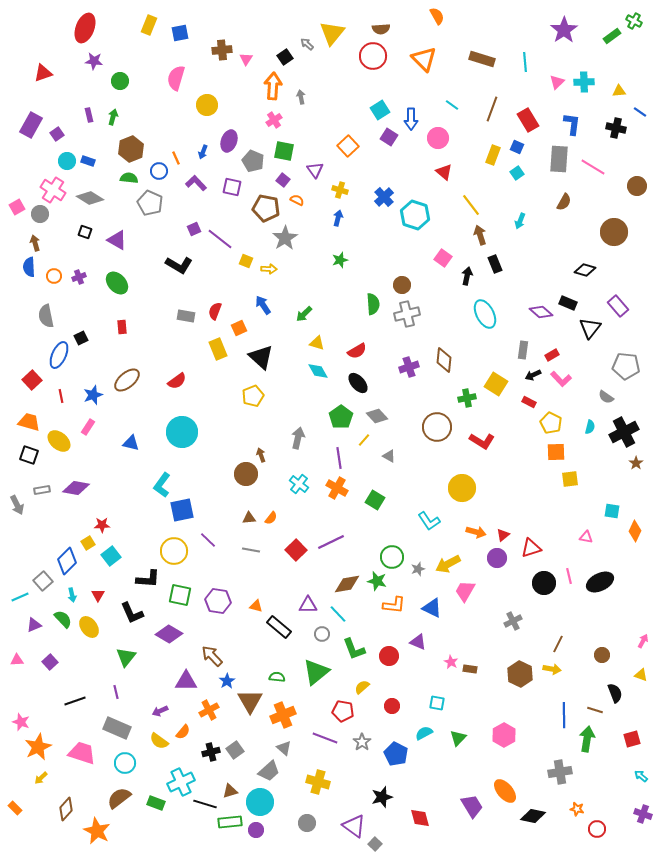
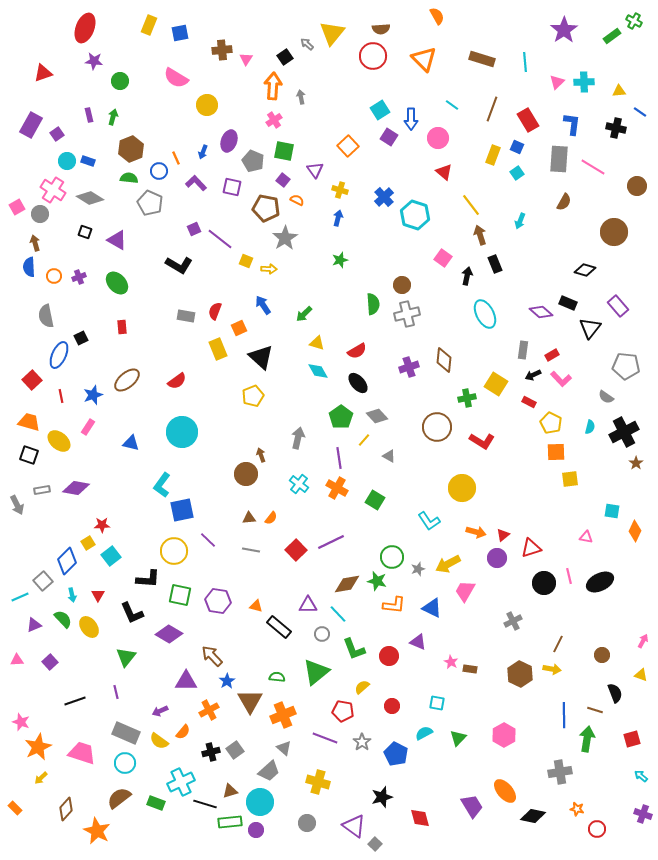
pink semicircle at (176, 78): rotated 75 degrees counterclockwise
gray rectangle at (117, 728): moved 9 px right, 5 px down
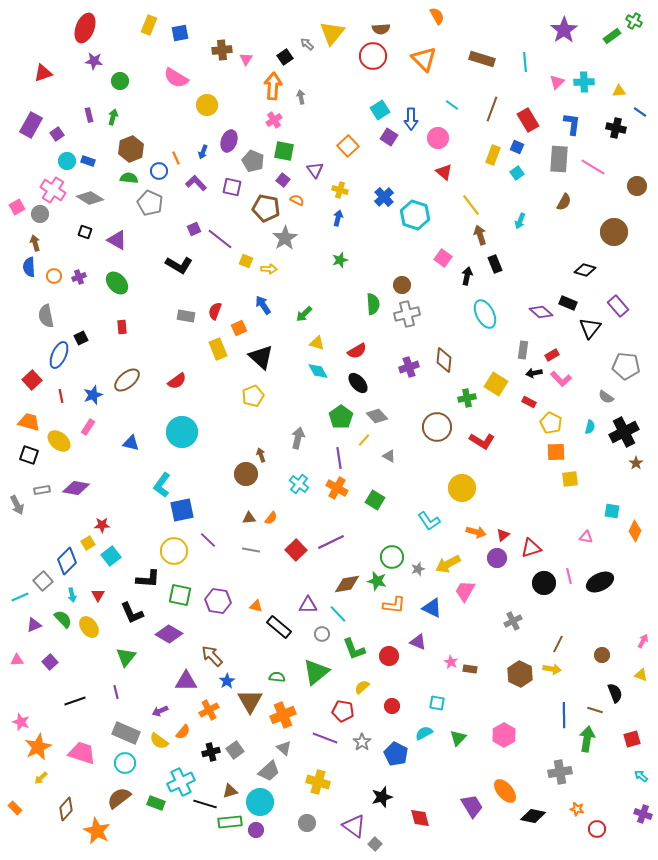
black arrow at (533, 375): moved 1 px right, 2 px up; rotated 14 degrees clockwise
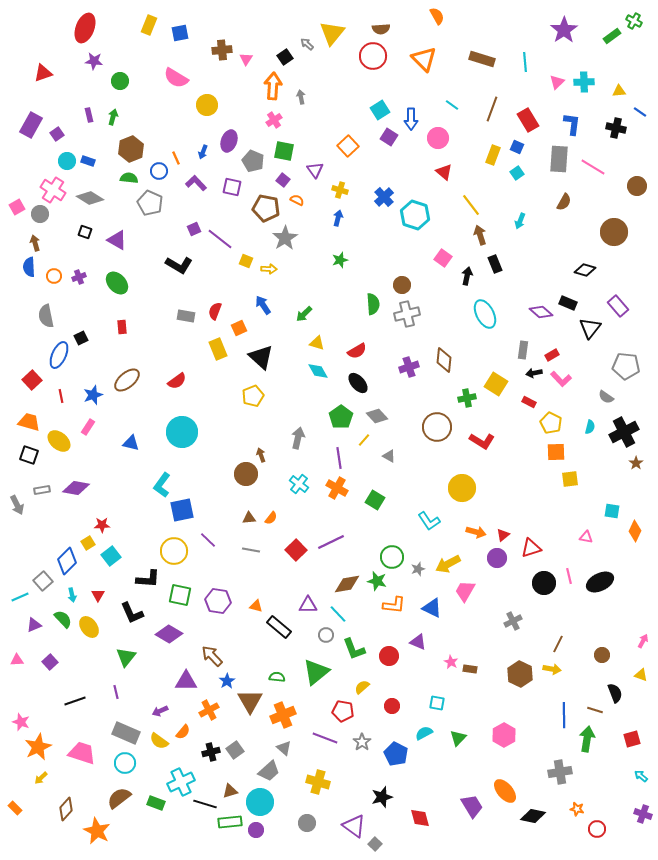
gray circle at (322, 634): moved 4 px right, 1 px down
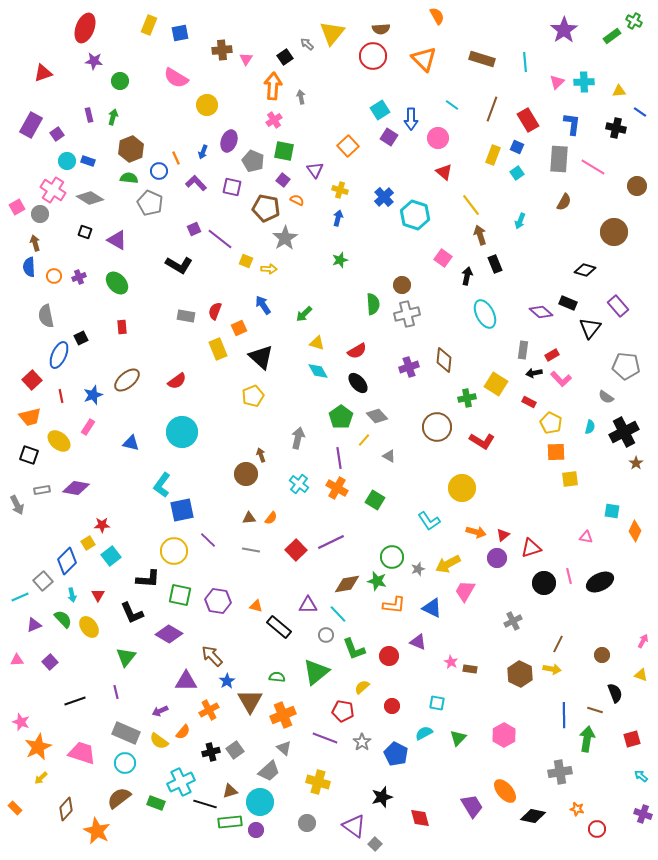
orange trapezoid at (29, 422): moved 1 px right, 5 px up; rotated 150 degrees clockwise
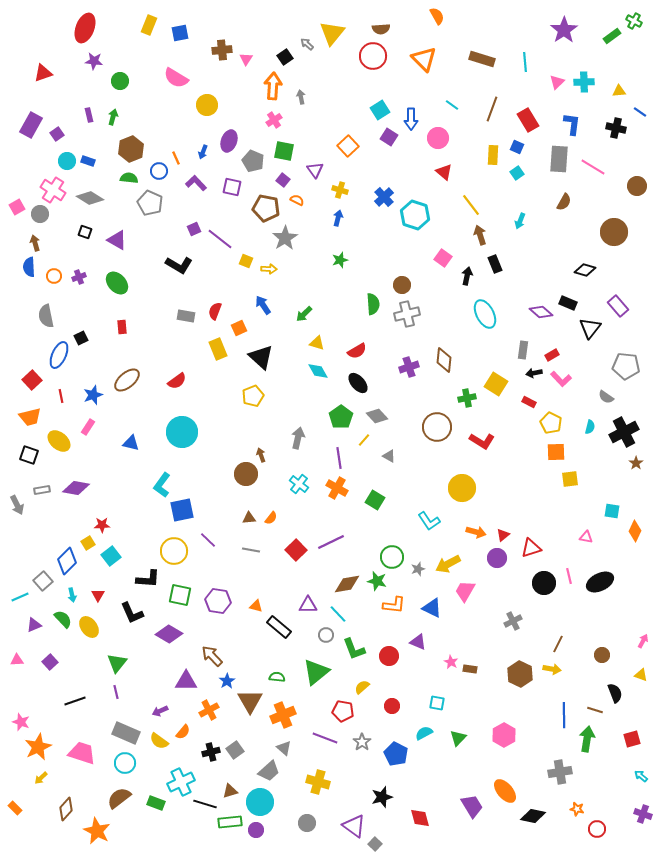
yellow rectangle at (493, 155): rotated 18 degrees counterclockwise
green triangle at (126, 657): moved 9 px left, 6 px down
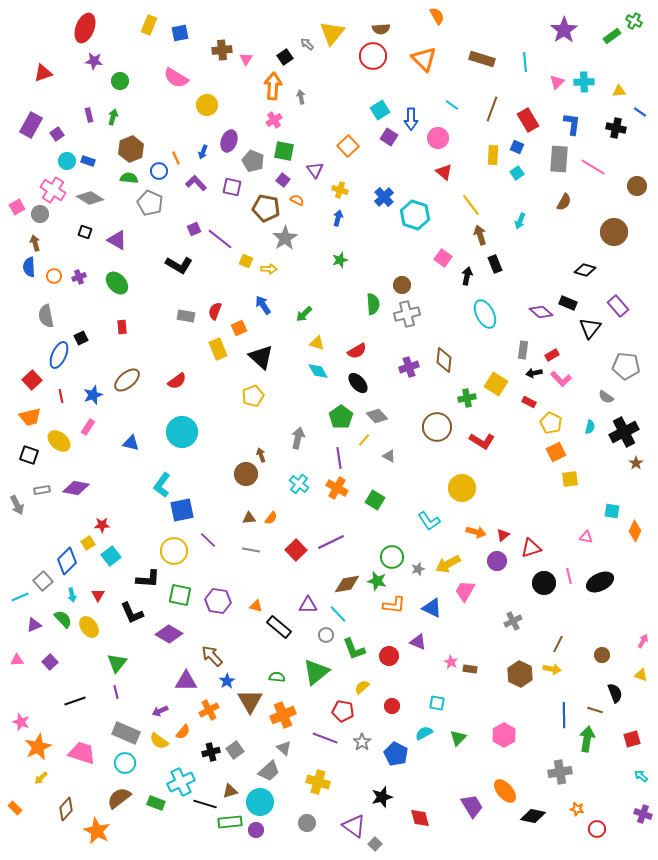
orange square at (556, 452): rotated 24 degrees counterclockwise
purple circle at (497, 558): moved 3 px down
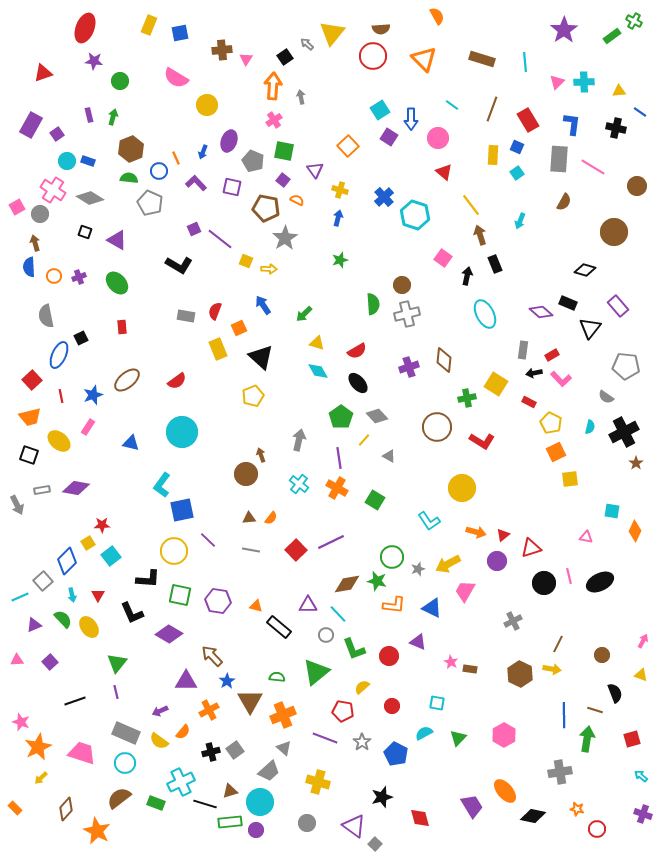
gray arrow at (298, 438): moved 1 px right, 2 px down
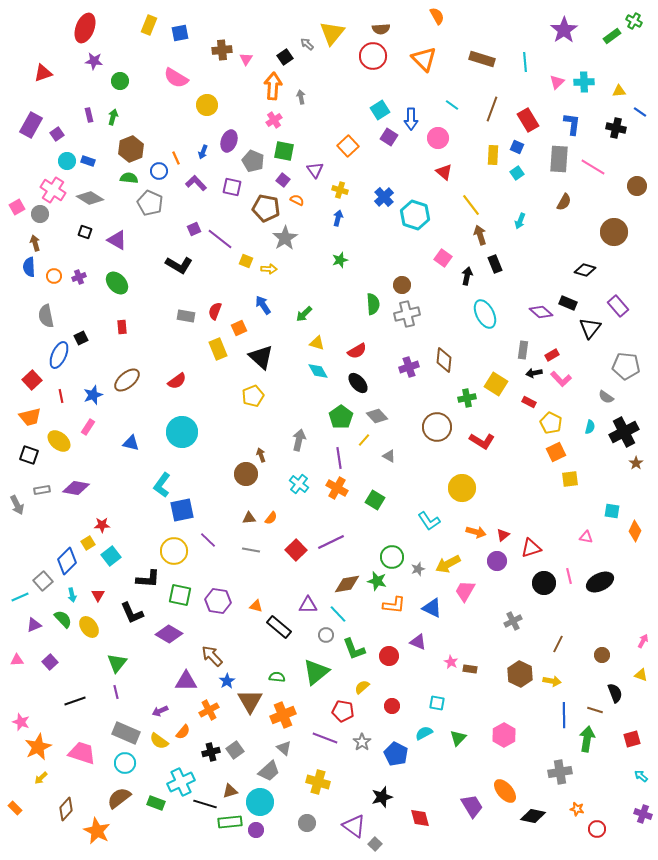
yellow arrow at (552, 669): moved 12 px down
